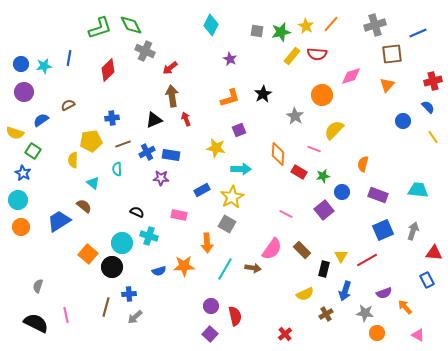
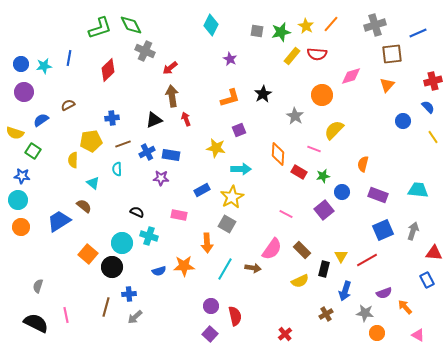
blue star at (23, 173): moved 1 px left, 3 px down; rotated 21 degrees counterclockwise
yellow semicircle at (305, 294): moved 5 px left, 13 px up
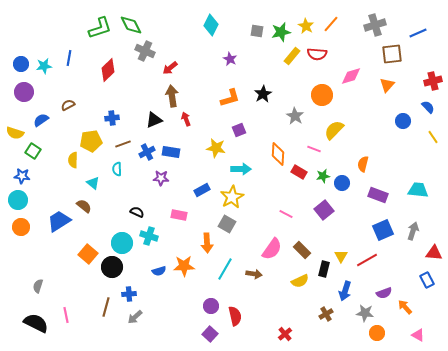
blue rectangle at (171, 155): moved 3 px up
blue circle at (342, 192): moved 9 px up
brown arrow at (253, 268): moved 1 px right, 6 px down
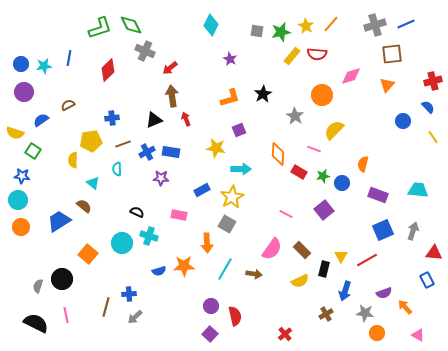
blue line at (418, 33): moved 12 px left, 9 px up
black circle at (112, 267): moved 50 px left, 12 px down
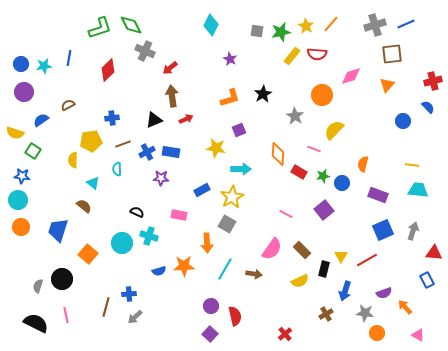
red arrow at (186, 119): rotated 88 degrees clockwise
yellow line at (433, 137): moved 21 px left, 28 px down; rotated 48 degrees counterclockwise
blue trapezoid at (59, 221): moved 1 px left, 9 px down; rotated 40 degrees counterclockwise
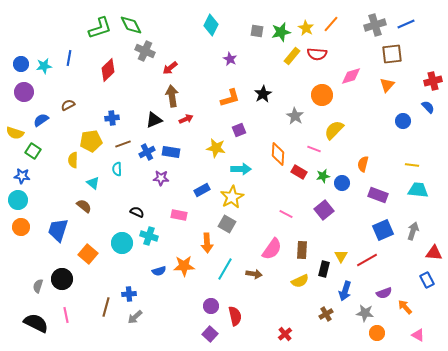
yellow star at (306, 26): moved 2 px down
brown rectangle at (302, 250): rotated 48 degrees clockwise
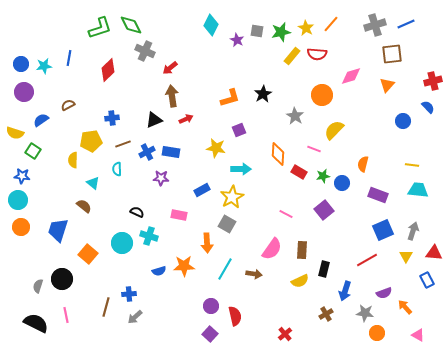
purple star at (230, 59): moved 7 px right, 19 px up
yellow triangle at (341, 256): moved 65 px right
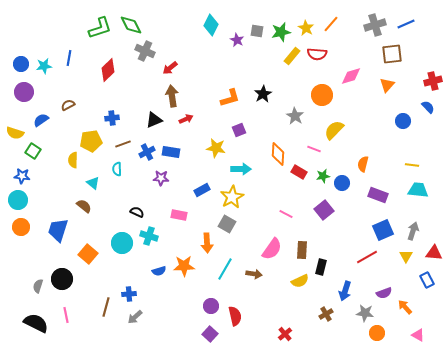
red line at (367, 260): moved 3 px up
black rectangle at (324, 269): moved 3 px left, 2 px up
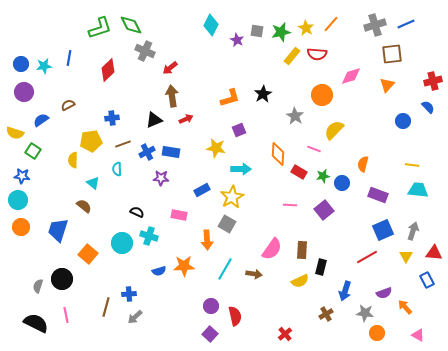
pink line at (286, 214): moved 4 px right, 9 px up; rotated 24 degrees counterclockwise
orange arrow at (207, 243): moved 3 px up
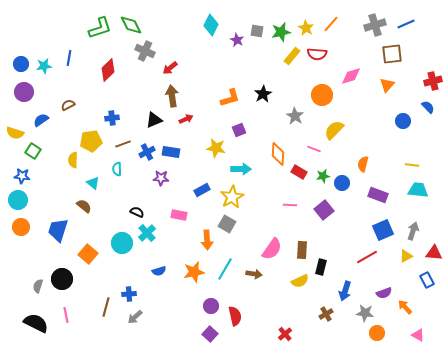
cyan cross at (149, 236): moved 2 px left, 3 px up; rotated 30 degrees clockwise
yellow triangle at (406, 256): rotated 32 degrees clockwise
orange star at (184, 266): moved 10 px right, 6 px down; rotated 10 degrees counterclockwise
